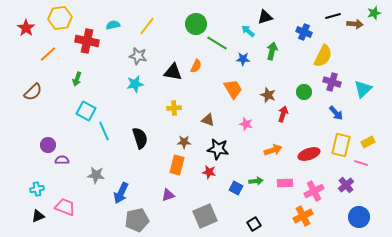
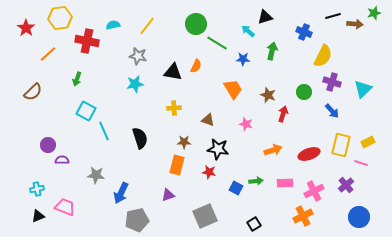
blue arrow at (336, 113): moved 4 px left, 2 px up
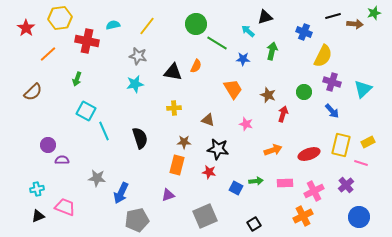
gray star at (96, 175): moved 1 px right, 3 px down
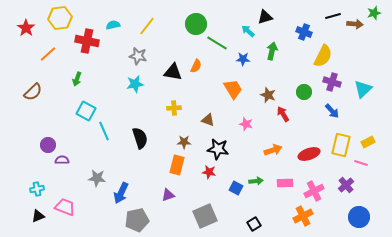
red arrow at (283, 114): rotated 49 degrees counterclockwise
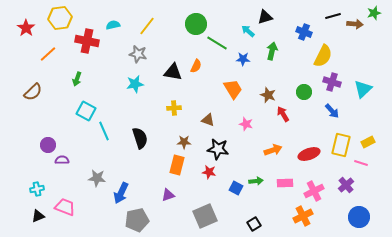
gray star at (138, 56): moved 2 px up
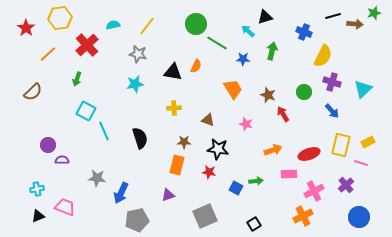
red cross at (87, 41): moved 4 px down; rotated 35 degrees clockwise
pink rectangle at (285, 183): moved 4 px right, 9 px up
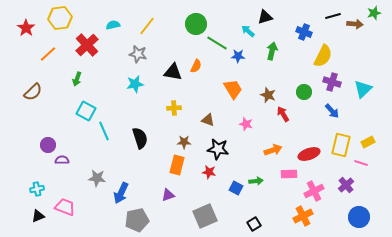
blue star at (243, 59): moved 5 px left, 3 px up
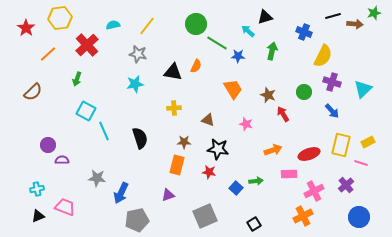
blue square at (236, 188): rotated 16 degrees clockwise
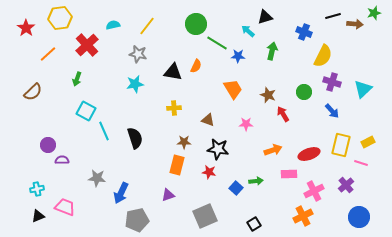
pink star at (246, 124): rotated 16 degrees counterclockwise
black semicircle at (140, 138): moved 5 px left
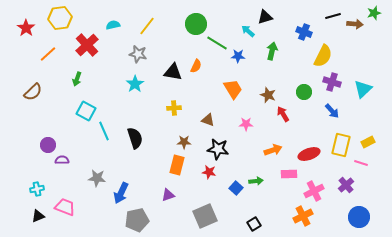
cyan star at (135, 84): rotated 24 degrees counterclockwise
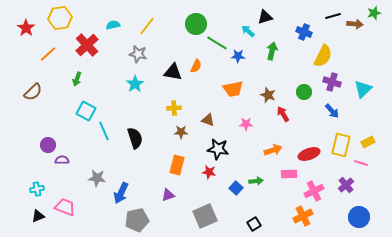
orange trapezoid at (233, 89): rotated 110 degrees clockwise
brown star at (184, 142): moved 3 px left, 10 px up
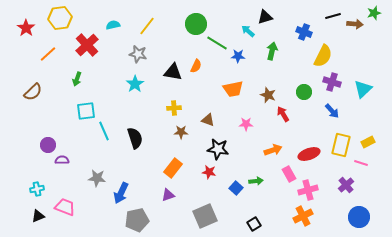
cyan square at (86, 111): rotated 36 degrees counterclockwise
orange rectangle at (177, 165): moved 4 px left, 3 px down; rotated 24 degrees clockwise
pink rectangle at (289, 174): rotated 63 degrees clockwise
pink cross at (314, 191): moved 6 px left, 1 px up; rotated 12 degrees clockwise
